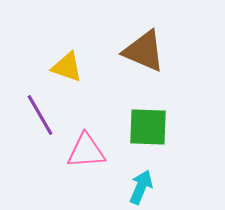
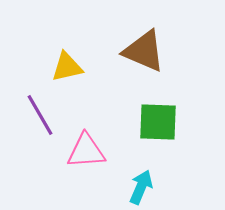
yellow triangle: rotated 32 degrees counterclockwise
green square: moved 10 px right, 5 px up
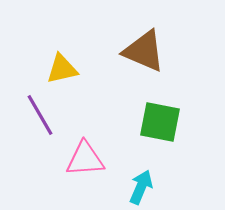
yellow triangle: moved 5 px left, 2 px down
green square: moved 2 px right; rotated 9 degrees clockwise
pink triangle: moved 1 px left, 8 px down
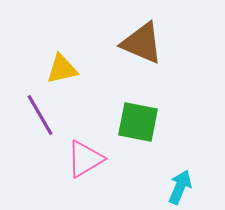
brown triangle: moved 2 px left, 8 px up
green square: moved 22 px left
pink triangle: rotated 27 degrees counterclockwise
cyan arrow: moved 39 px right
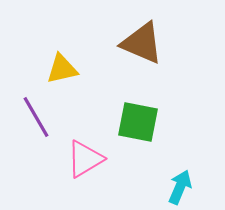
purple line: moved 4 px left, 2 px down
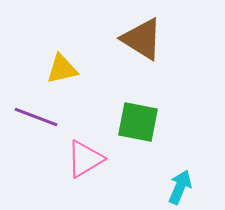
brown triangle: moved 4 px up; rotated 9 degrees clockwise
purple line: rotated 39 degrees counterclockwise
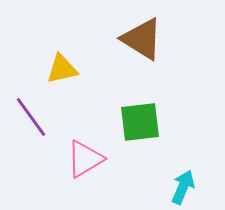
purple line: moved 5 px left; rotated 33 degrees clockwise
green square: moved 2 px right; rotated 18 degrees counterclockwise
cyan arrow: moved 3 px right
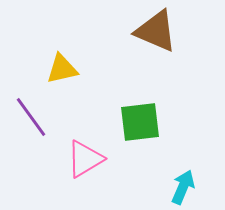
brown triangle: moved 14 px right, 8 px up; rotated 9 degrees counterclockwise
